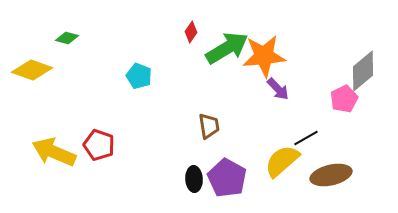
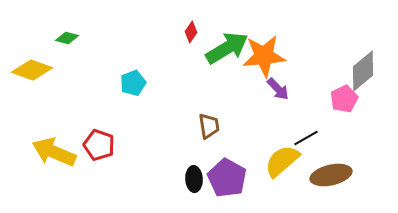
cyan pentagon: moved 6 px left, 7 px down; rotated 30 degrees clockwise
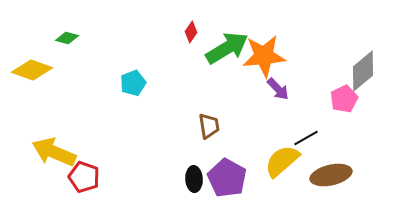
red pentagon: moved 15 px left, 32 px down
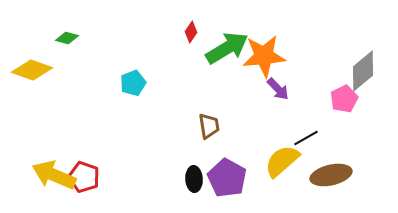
yellow arrow: moved 23 px down
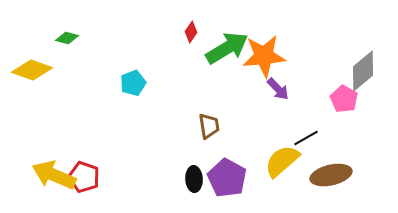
pink pentagon: rotated 16 degrees counterclockwise
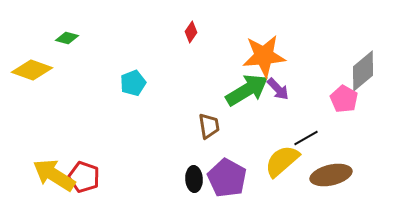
green arrow: moved 20 px right, 42 px down
yellow arrow: rotated 9 degrees clockwise
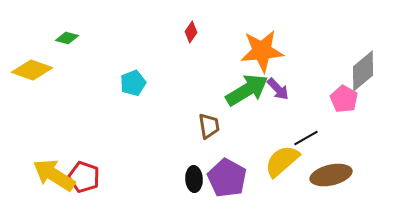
orange star: moved 2 px left, 5 px up
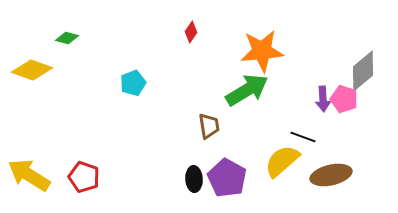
purple arrow: moved 45 px right, 10 px down; rotated 40 degrees clockwise
pink pentagon: rotated 12 degrees counterclockwise
black line: moved 3 px left, 1 px up; rotated 50 degrees clockwise
yellow arrow: moved 25 px left
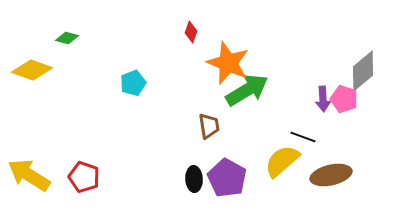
red diamond: rotated 15 degrees counterclockwise
orange star: moved 34 px left, 12 px down; rotated 27 degrees clockwise
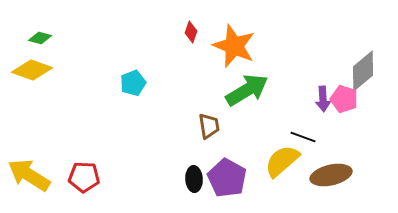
green diamond: moved 27 px left
orange star: moved 6 px right, 17 px up
red pentagon: rotated 16 degrees counterclockwise
